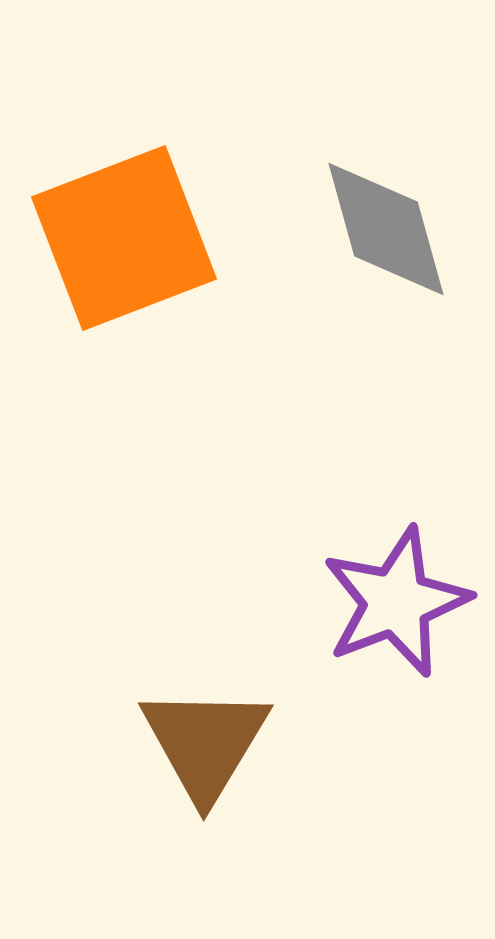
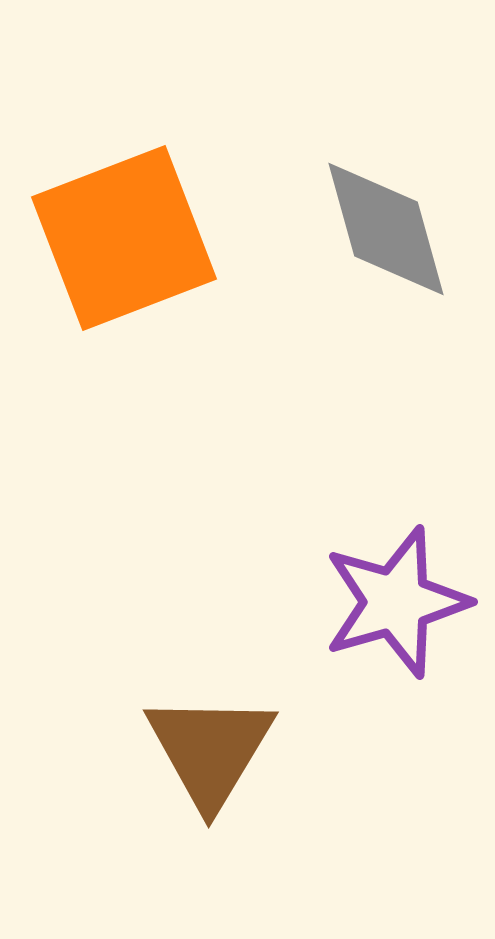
purple star: rotated 5 degrees clockwise
brown triangle: moved 5 px right, 7 px down
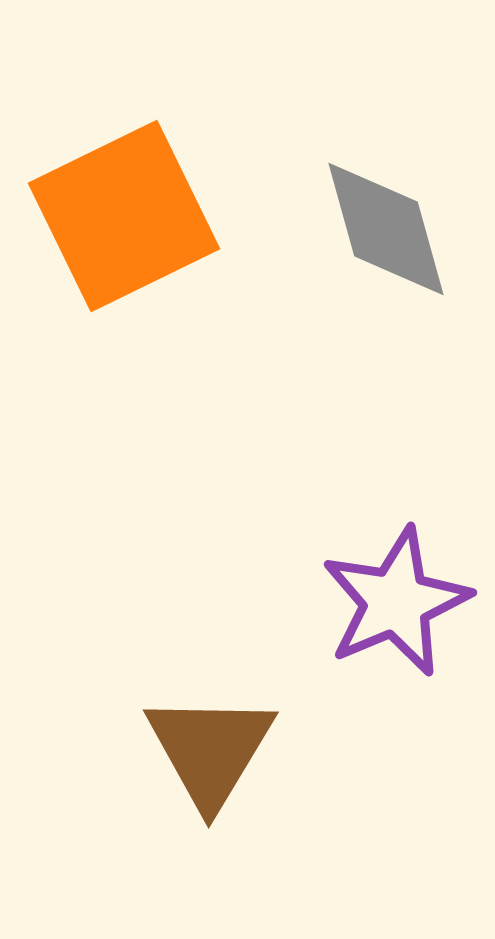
orange square: moved 22 px up; rotated 5 degrees counterclockwise
purple star: rotated 7 degrees counterclockwise
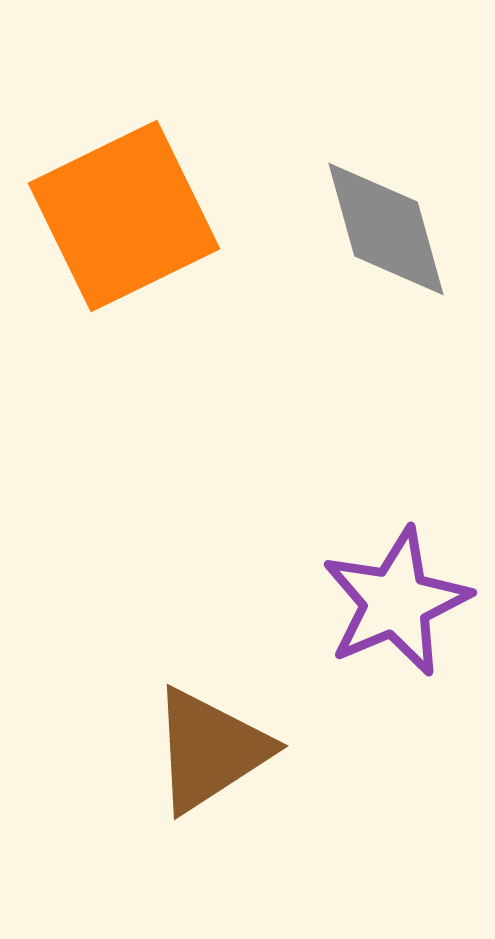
brown triangle: rotated 26 degrees clockwise
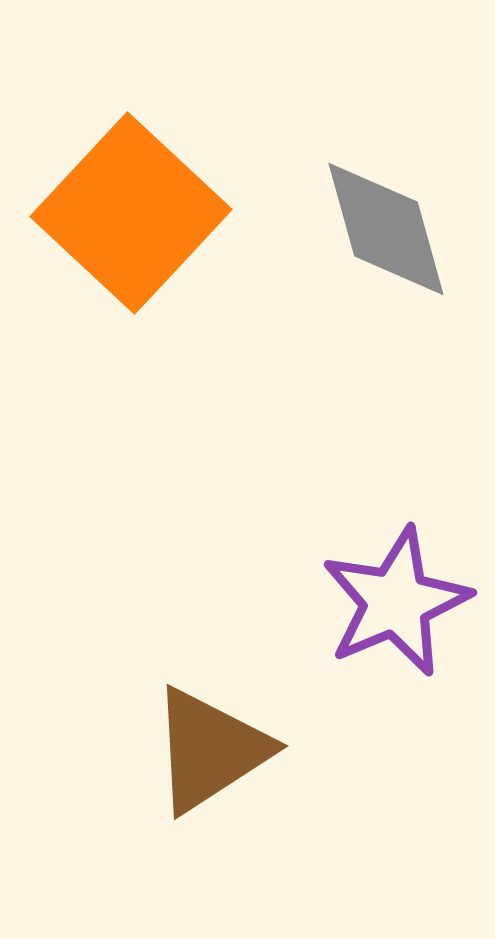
orange square: moved 7 px right, 3 px up; rotated 21 degrees counterclockwise
